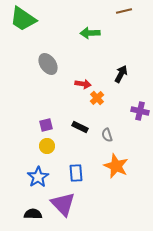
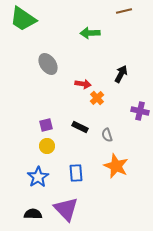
purple triangle: moved 3 px right, 5 px down
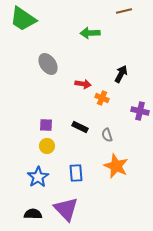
orange cross: moved 5 px right; rotated 24 degrees counterclockwise
purple square: rotated 16 degrees clockwise
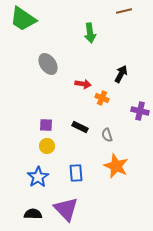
green arrow: rotated 96 degrees counterclockwise
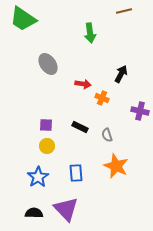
black semicircle: moved 1 px right, 1 px up
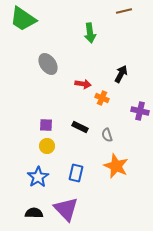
blue rectangle: rotated 18 degrees clockwise
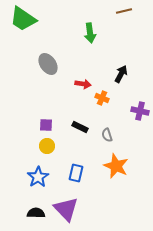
black semicircle: moved 2 px right
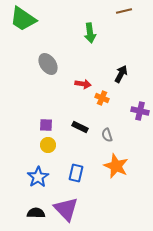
yellow circle: moved 1 px right, 1 px up
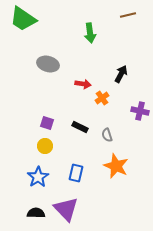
brown line: moved 4 px right, 4 px down
gray ellipse: rotated 40 degrees counterclockwise
orange cross: rotated 32 degrees clockwise
purple square: moved 1 px right, 2 px up; rotated 16 degrees clockwise
yellow circle: moved 3 px left, 1 px down
